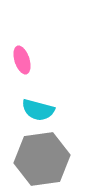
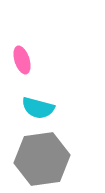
cyan semicircle: moved 2 px up
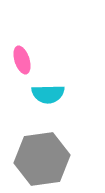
cyan semicircle: moved 10 px right, 14 px up; rotated 16 degrees counterclockwise
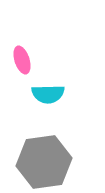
gray hexagon: moved 2 px right, 3 px down
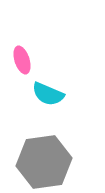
cyan semicircle: rotated 24 degrees clockwise
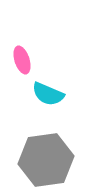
gray hexagon: moved 2 px right, 2 px up
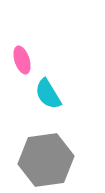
cyan semicircle: rotated 36 degrees clockwise
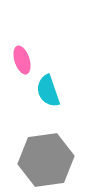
cyan semicircle: moved 3 px up; rotated 12 degrees clockwise
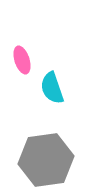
cyan semicircle: moved 4 px right, 3 px up
